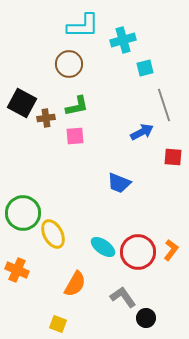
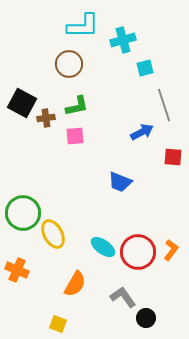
blue trapezoid: moved 1 px right, 1 px up
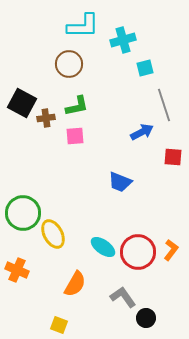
yellow square: moved 1 px right, 1 px down
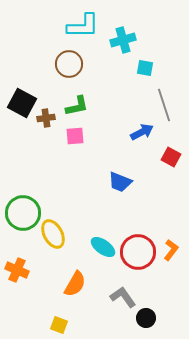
cyan square: rotated 24 degrees clockwise
red square: moved 2 px left; rotated 24 degrees clockwise
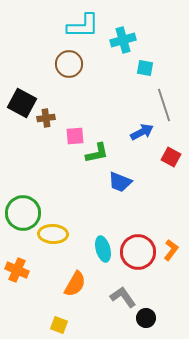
green L-shape: moved 20 px right, 47 px down
yellow ellipse: rotated 60 degrees counterclockwise
cyan ellipse: moved 2 px down; rotated 40 degrees clockwise
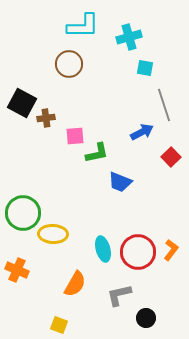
cyan cross: moved 6 px right, 3 px up
red square: rotated 18 degrees clockwise
gray L-shape: moved 4 px left, 2 px up; rotated 68 degrees counterclockwise
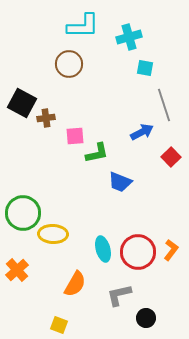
orange cross: rotated 25 degrees clockwise
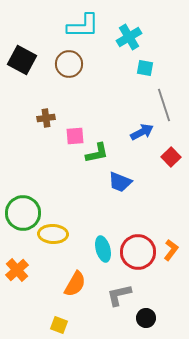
cyan cross: rotated 15 degrees counterclockwise
black square: moved 43 px up
